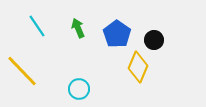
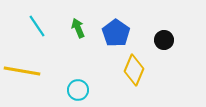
blue pentagon: moved 1 px left, 1 px up
black circle: moved 10 px right
yellow diamond: moved 4 px left, 3 px down
yellow line: rotated 36 degrees counterclockwise
cyan circle: moved 1 px left, 1 px down
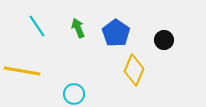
cyan circle: moved 4 px left, 4 px down
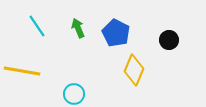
blue pentagon: rotated 8 degrees counterclockwise
black circle: moved 5 px right
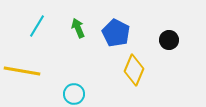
cyan line: rotated 65 degrees clockwise
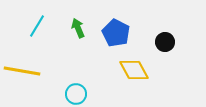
black circle: moved 4 px left, 2 px down
yellow diamond: rotated 52 degrees counterclockwise
cyan circle: moved 2 px right
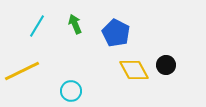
green arrow: moved 3 px left, 4 px up
black circle: moved 1 px right, 23 px down
yellow line: rotated 36 degrees counterclockwise
cyan circle: moved 5 px left, 3 px up
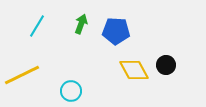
green arrow: moved 6 px right; rotated 42 degrees clockwise
blue pentagon: moved 2 px up; rotated 24 degrees counterclockwise
yellow line: moved 4 px down
